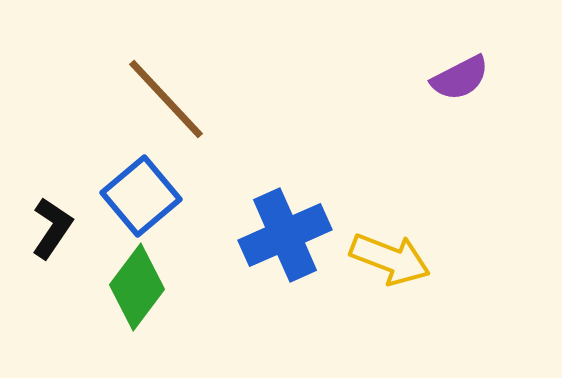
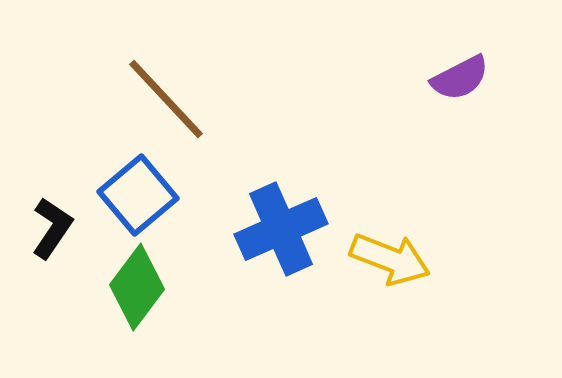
blue square: moved 3 px left, 1 px up
blue cross: moved 4 px left, 6 px up
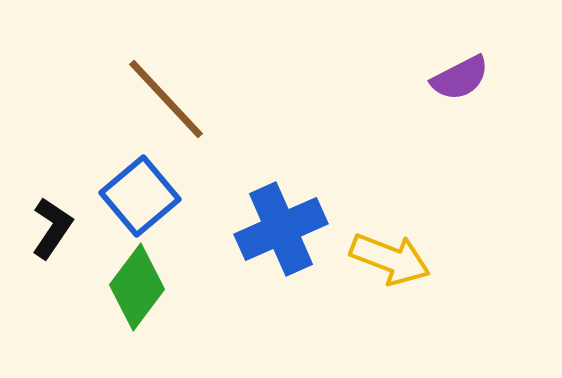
blue square: moved 2 px right, 1 px down
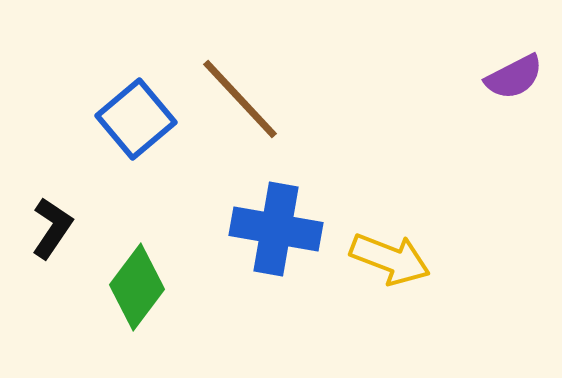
purple semicircle: moved 54 px right, 1 px up
brown line: moved 74 px right
blue square: moved 4 px left, 77 px up
blue cross: moved 5 px left; rotated 34 degrees clockwise
